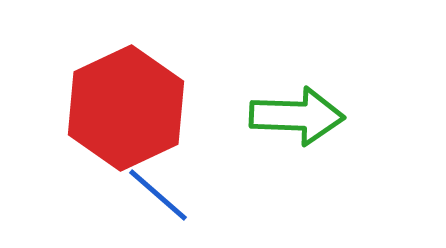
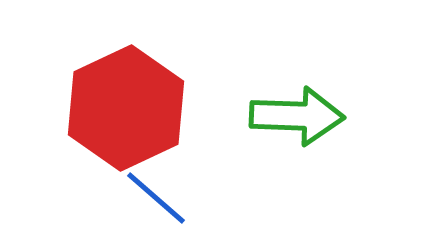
blue line: moved 2 px left, 3 px down
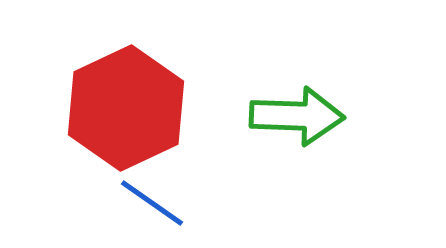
blue line: moved 4 px left, 5 px down; rotated 6 degrees counterclockwise
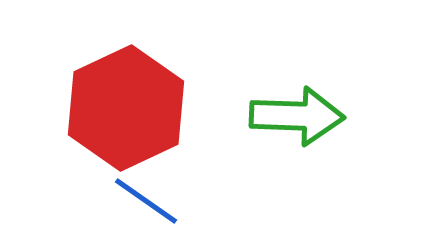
blue line: moved 6 px left, 2 px up
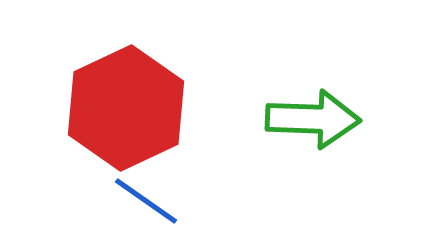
green arrow: moved 16 px right, 3 px down
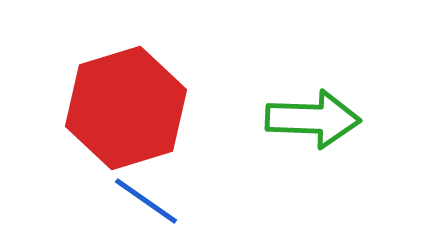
red hexagon: rotated 8 degrees clockwise
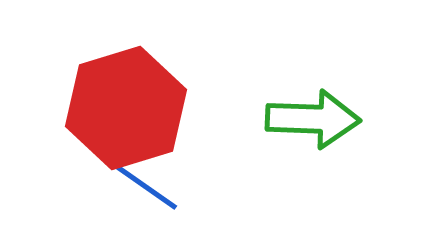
blue line: moved 14 px up
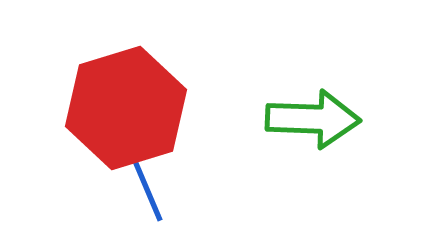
blue line: rotated 32 degrees clockwise
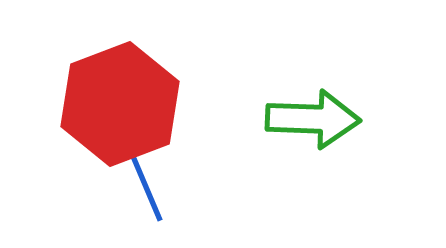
red hexagon: moved 6 px left, 4 px up; rotated 4 degrees counterclockwise
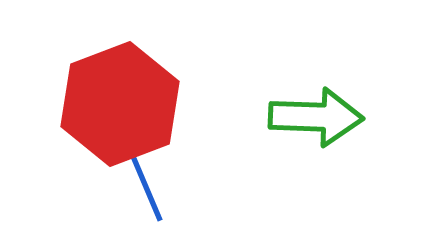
green arrow: moved 3 px right, 2 px up
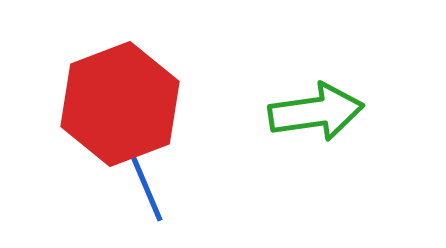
green arrow: moved 5 px up; rotated 10 degrees counterclockwise
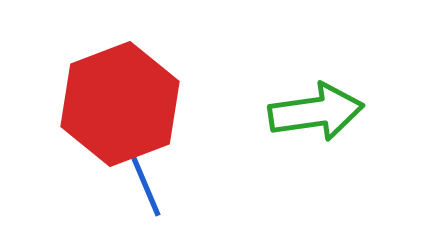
blue line: moved 2 px left, 5 px up
